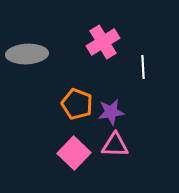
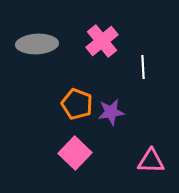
pink cross: moved 1 px left, 1 px up; rotated 8 degrees counterclockwise
gray ellipse: moved 10 px right, 10 px up
pink triangle: moved 36 px right, 16 px down
pink square: moved 1 px right
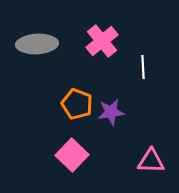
pink square: moved 3 px left, 2 px down
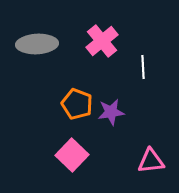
pink triangle: rotated 8 degrees counterclockwise
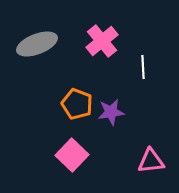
gray ellipse: rotated 18 degrees counterclockwise
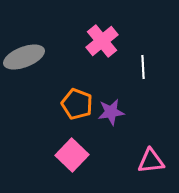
gray ellipse: moved 13 px left, 13 px down
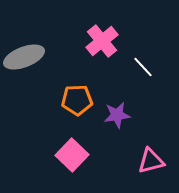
white line: rotated 40 degrees counterclockwise
orange pentagon: moved 4 px up; rotated 24 degrees counterclockwise
purple star: moved 6 px right, 3 px down
pink triangle: rotated 8 degrees counterclockwise
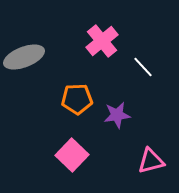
orange pentagon: moved 1 px up
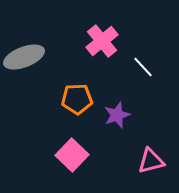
purple star: rotated 12 degrees counterclockwise
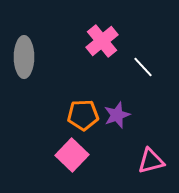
gray ellipse: rotated 69 degrees counterclockwise
orange pentagon: moved 6 px right, 16 px down
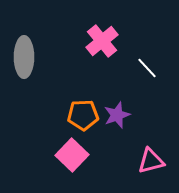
white line: moved 4 px right, 1 px down
